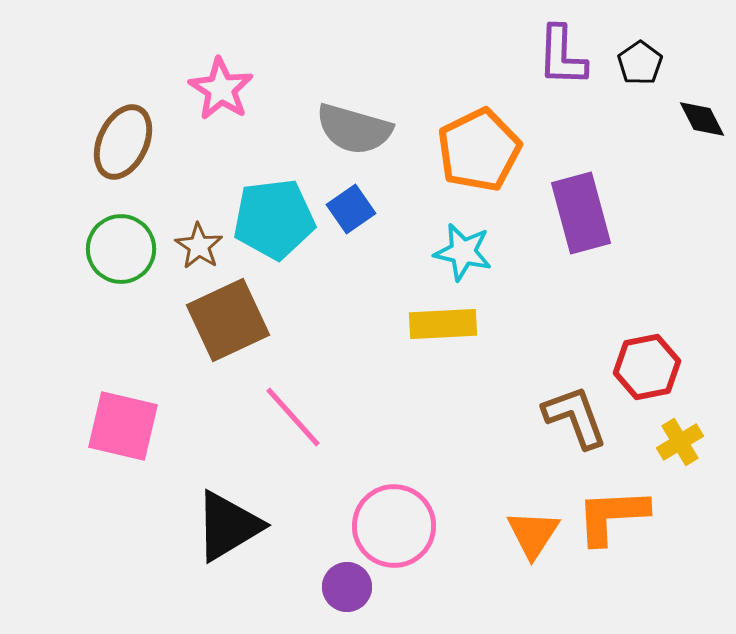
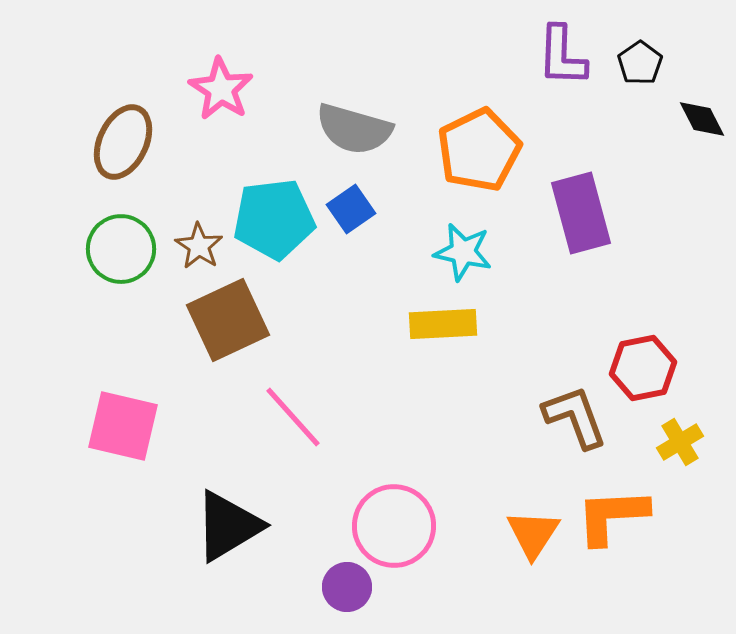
red hexagon: moved 4 px left, 1 px down
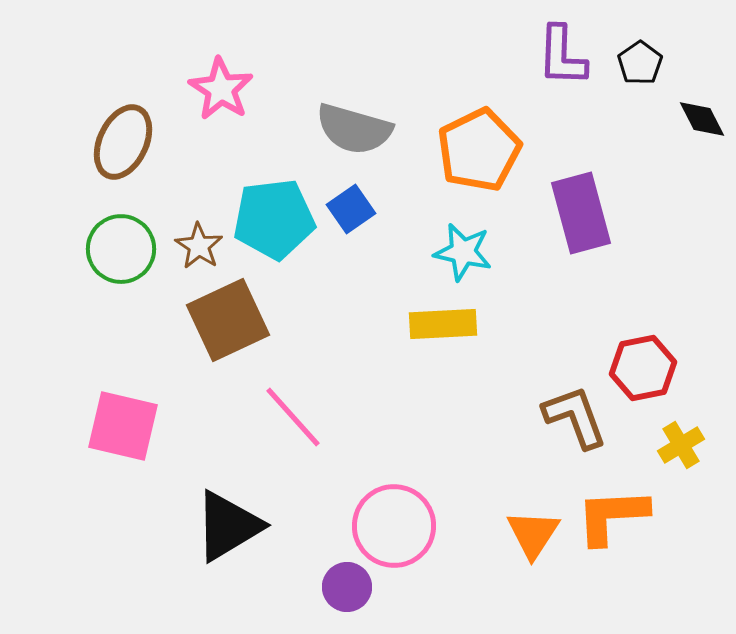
yellow cross: moved 1 px right, 3 px down
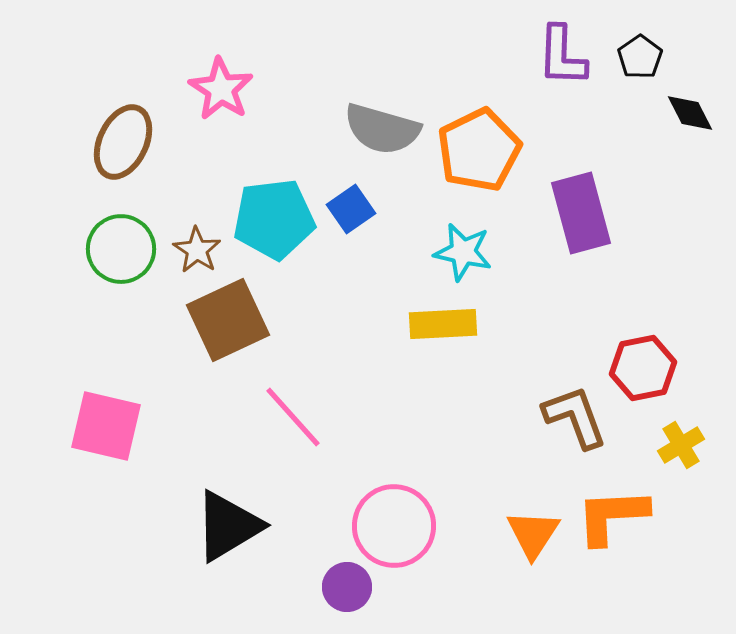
black pentagon: moved 6 px up
black diamond: moved 12 px left, 6 px up
gray semicircle: moved 28 px right
brown star: moved 2 px left, 4 px down
pink square: moved 17 px left
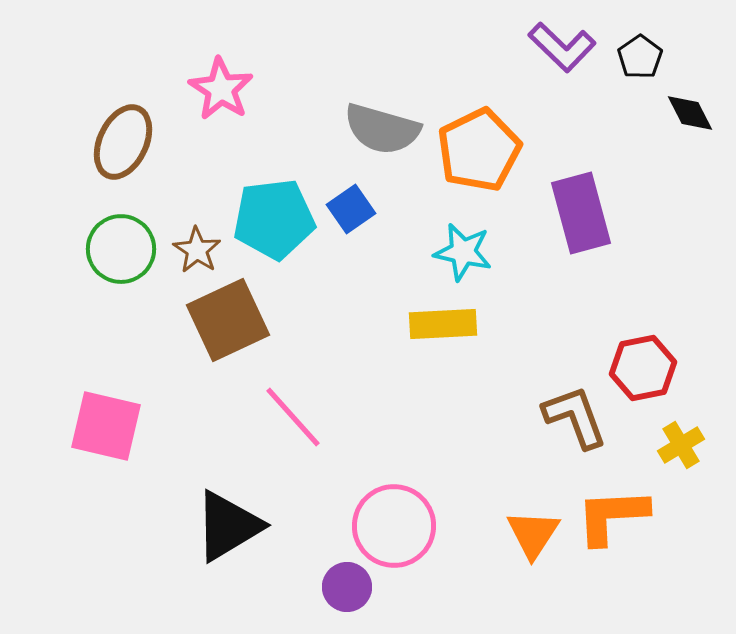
purple L-shape: moved 9 px up; rotated 48 degrees counterclockwise
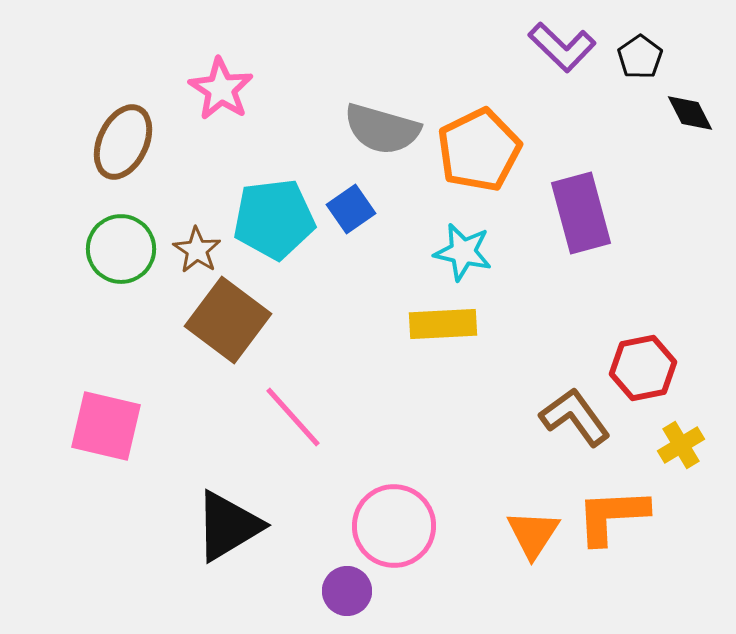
brown square: rotated 28 degrees counterclockwise
brown L-shape: rotated 16 degrees counterclockwise
purple circle: moved 4 px down
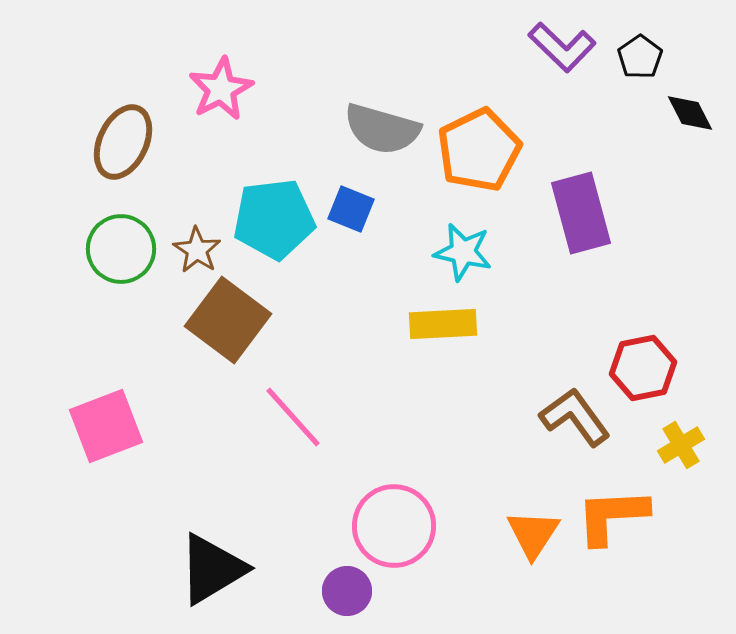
pink star: rotated 12 degrees clockwise
blue square: rotated 33 degrees counterclockwise
pink square: rotated 34 degrees counterclockwise
black triangle: moved 16 px left, 43 px down
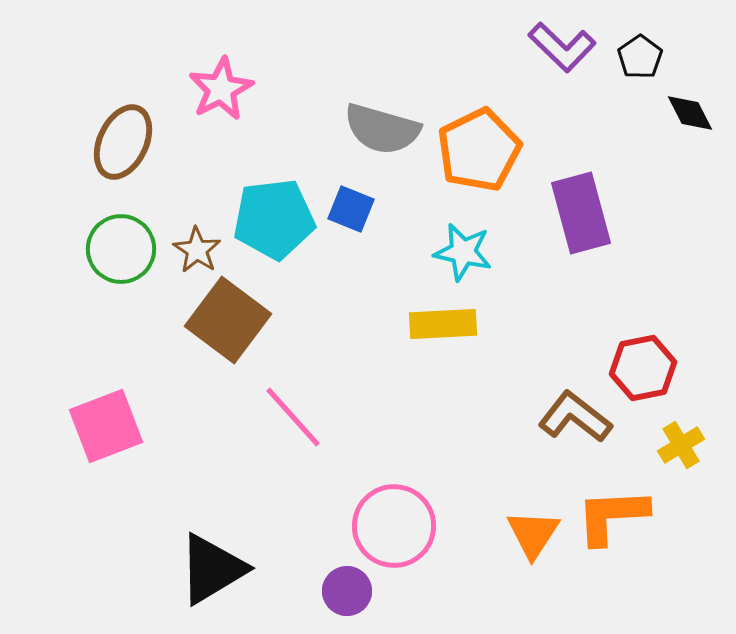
brown L-shape: rotated 16 degrees counterclockwise
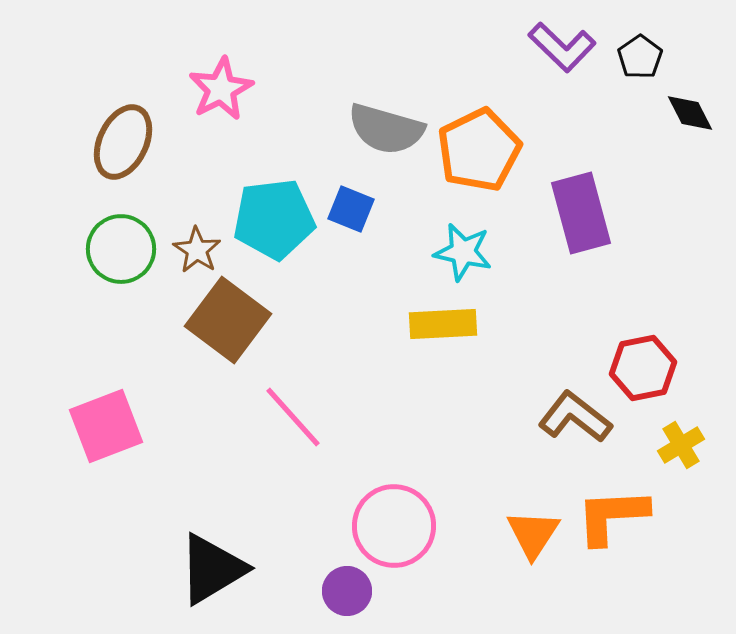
gray semicircle: moved 4 px right
